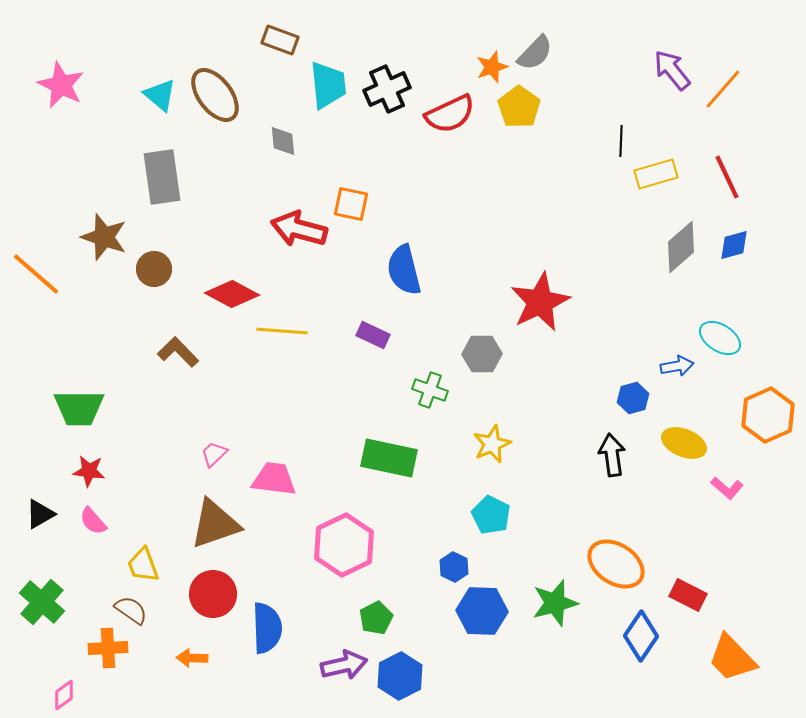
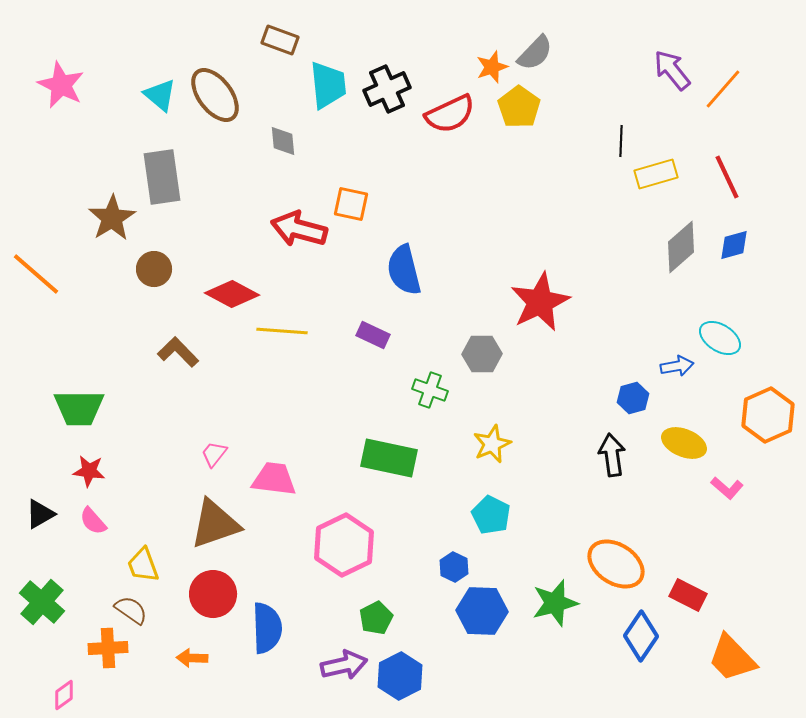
brown star at (104, 237): moved 8 px right, 19 px up; rotated 21 degrees clockwise
pink trapezoid at (214, 454): rotated 8 degrees counterclockwise
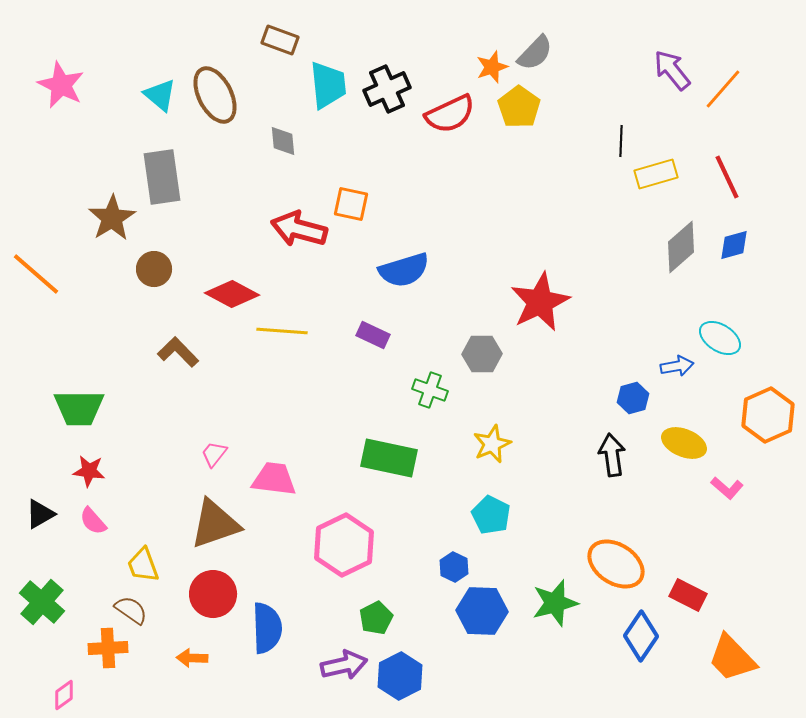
brown ellipse at (215, 95): rotated 10 degrees clockwise
blue semicircle at (404, 270): rotated 93 degrees counterclockwise
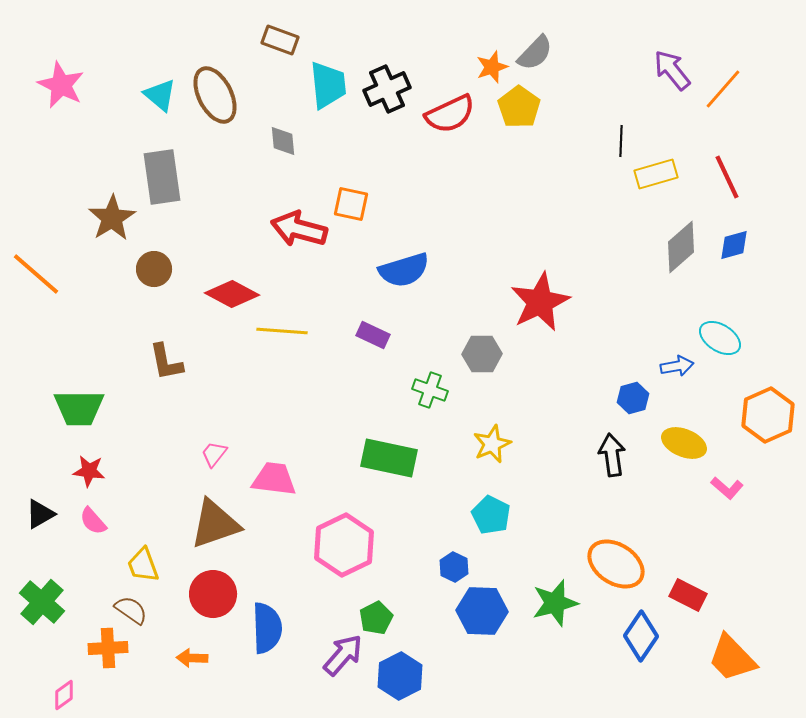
brown L-shape at (178, 352): moved 12 px left, 10 px down; rotated 147 degrees counterclockwise
purple arrow at (344, 665): moved 1 px left, 10 px up; rotated 36 degrees counterclockwise
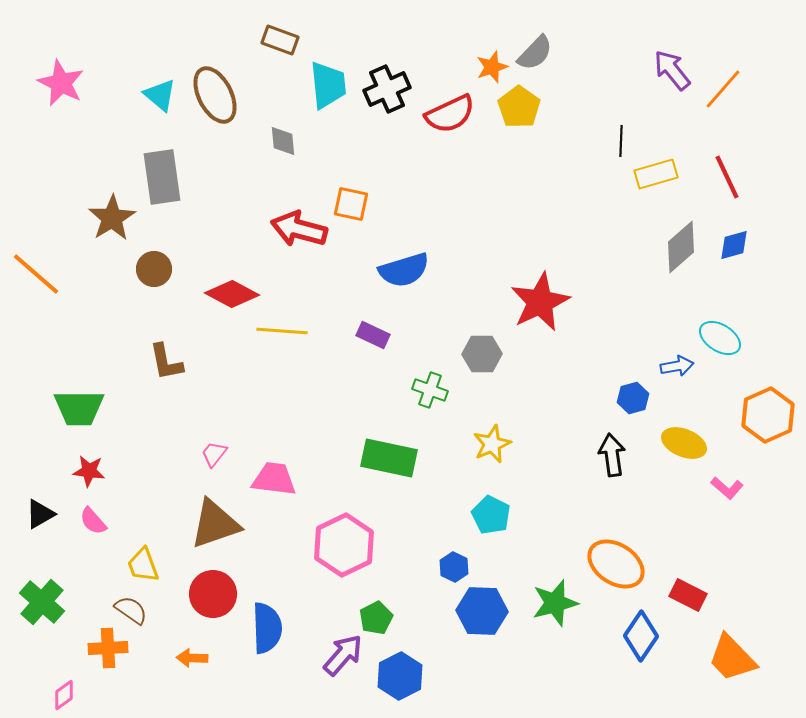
pink star at (61, 85): moved 2 px up
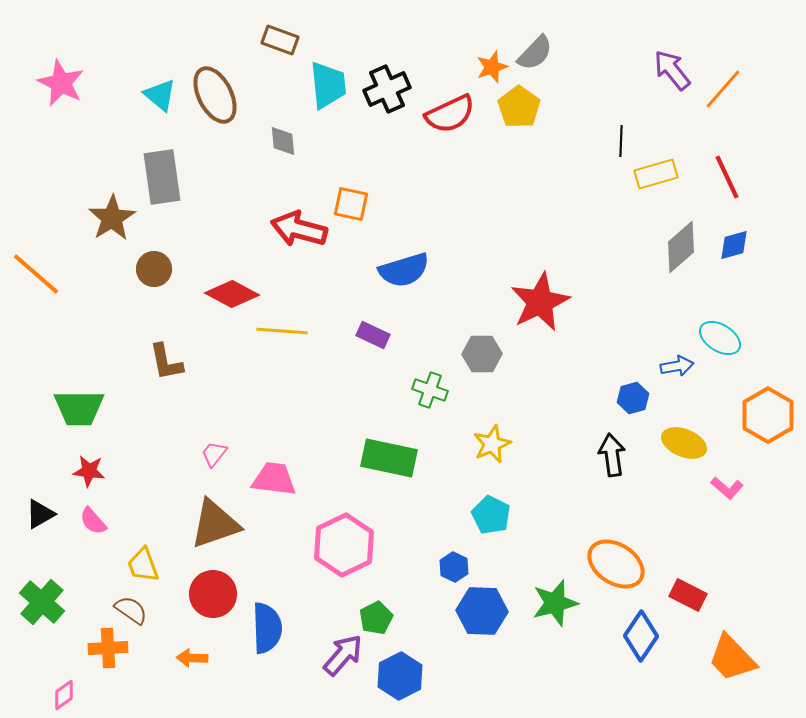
orange hexagon at (768, 415): rotated 6 degrees counterclockwise
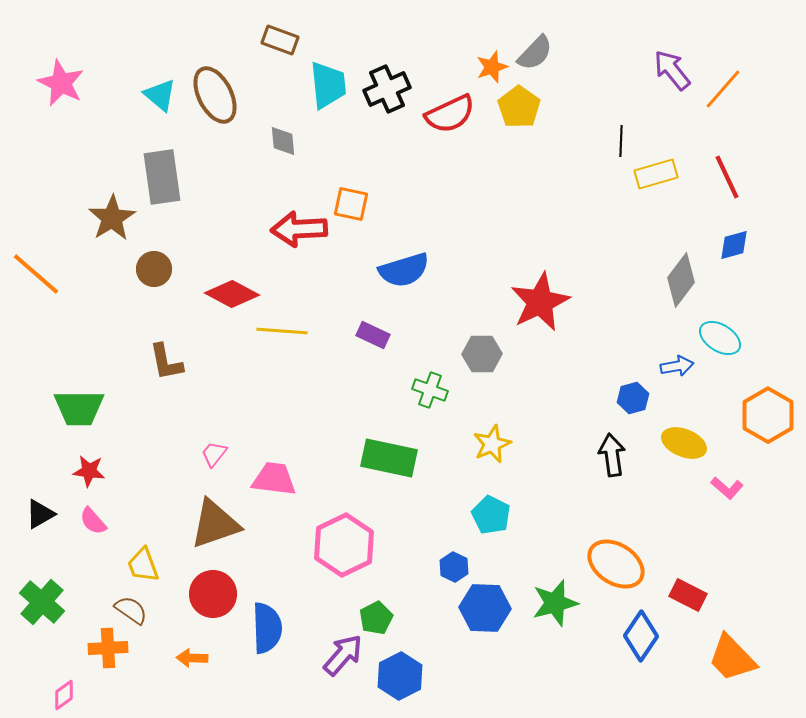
red arrow at (299, 229): rotated 18 degrees counterclockwise
gray diamond at (681, 247): moved 33 px down; rotated 12 degrees counterclockwise
blue hexagon at (482, 611): moved 3 px right, 3 px up
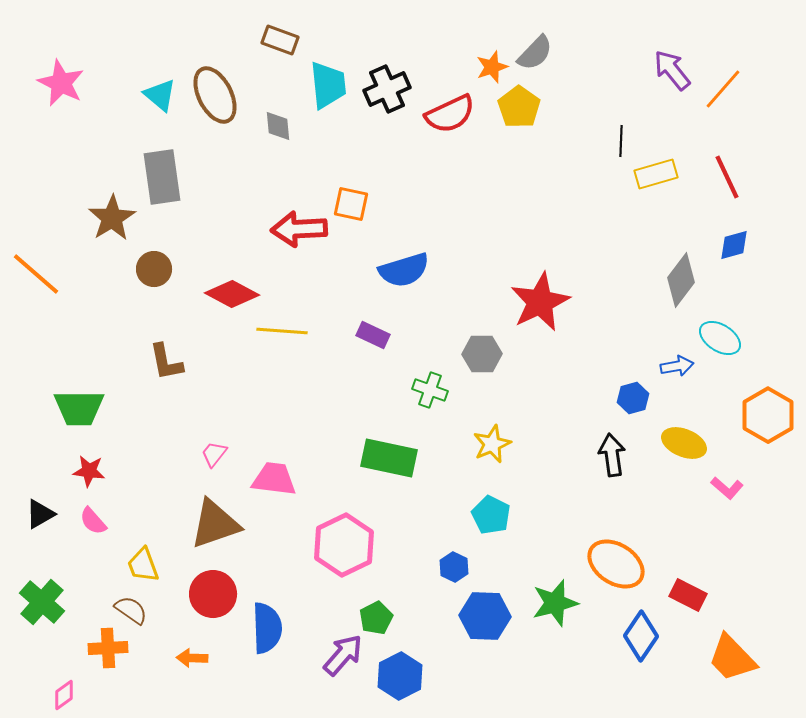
gray diamond at (283, 141): moved 5 px left, 15 px up
blue hexagon at (485, 608): moved 8 px down
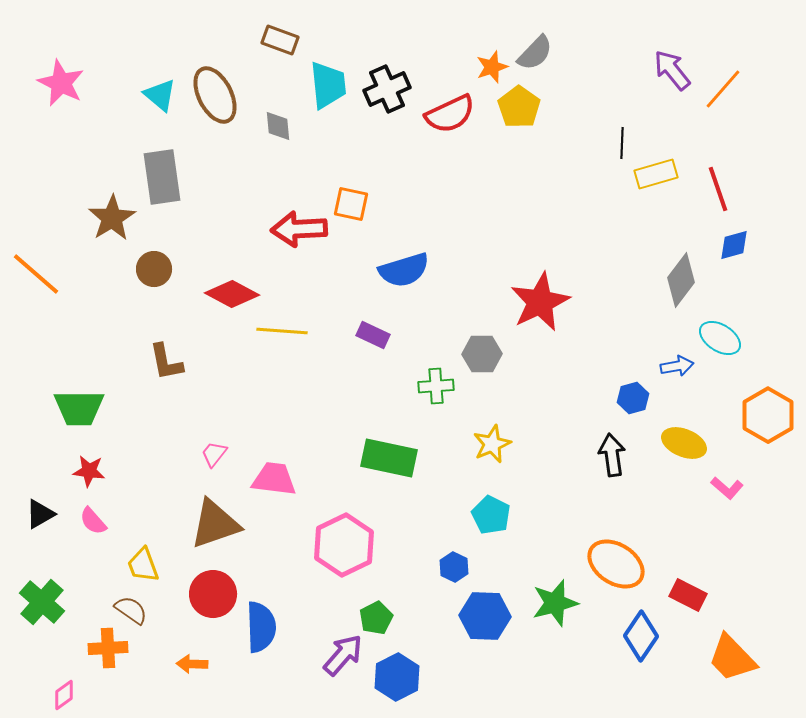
black line at (621, 141): moved 1 px right, 2 px down
red line at (727, 177): moved 9 px left, 12 px down; rotated 6 degrees clockwise
green cross at (430, 390): moved 6 px right, 4 px up; rotated 24 degrees counterclockwise
blue semicircle at (267, 628): moved 6 px left, 1 px up
orange arrow at (192, 658): moved 6 px down
blue hexagon at (400, 676): moved 3 px left, 1 px down
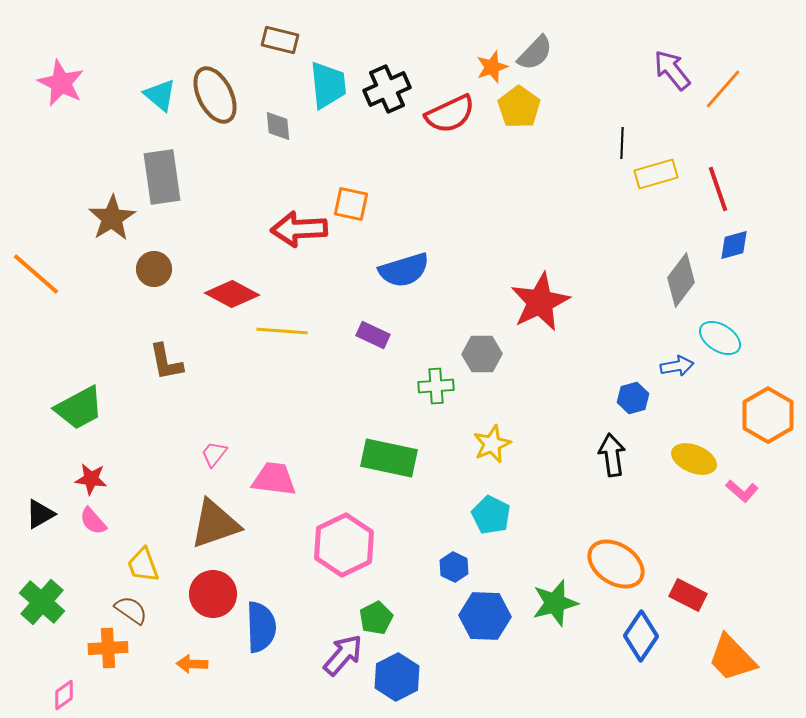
brown rectangle at (280, 40): rotated 6 degrees counterclockwise
green trapezoid at (79, 408): rotated 28 degrees counterclockwise
yellow ellipse at (684, 443): moved 10 px right, 16 px down
red star at (89, 471): moved 2 px right, 8 px down
pink L-shape at (727, 488): moved 15 px right, 3 px down
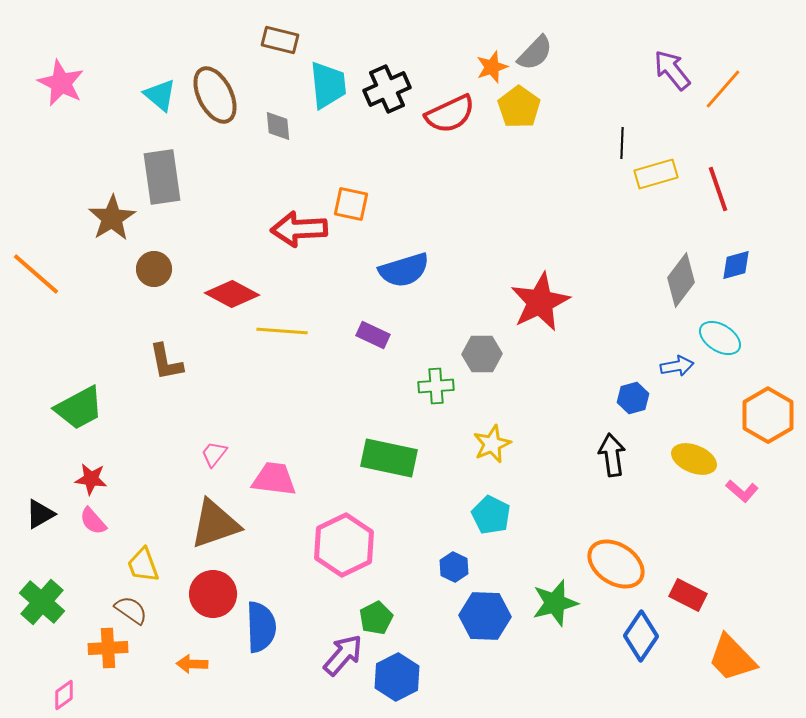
blue diamond at (734, 245): moved 2 px right, 20 px down
